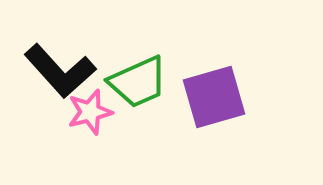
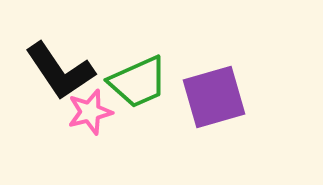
black L-shape: rotated 8 degrees clockwise
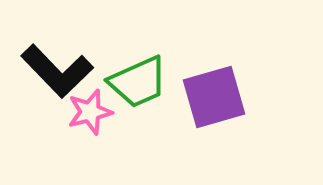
black L-shape: moved 3 px left; rotated 10 degrees counterclockwise
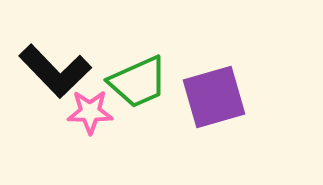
black L-shape: moved 2 px left
pink star: rotated 15 degrees clockwise
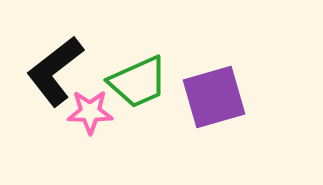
black L-shape: rotated 96 degrees clockwise
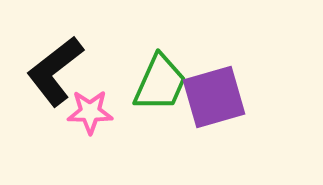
green trapezoid: moved 22 px right, 1 px down; rotated 42 degrees counterclockwise
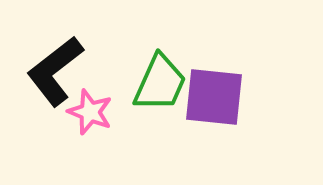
purple square: rotated 22 degrees clockwise
pink star: rotated 21 degrees clockwise
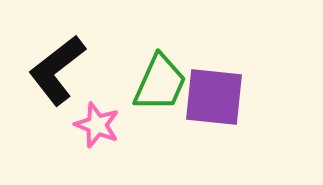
black L-shape: moved 2 px right, 1 px up
pink star: moved 7 px right, 13 px down
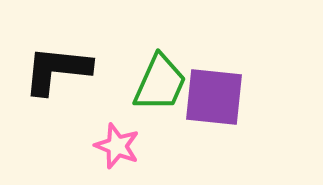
black L-shape: rotated 44 degrees clockwise
pink star: moved 20 px right, 21 px down
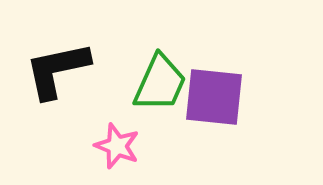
black L-shape: rotated 18 degrees counterclockwise
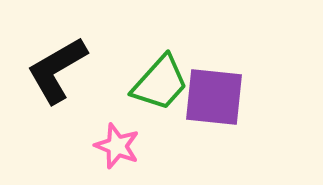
black L-shape: rotated 18 degrees counterclockwise
green trapezoid: rotated 18 degrees clockwise
